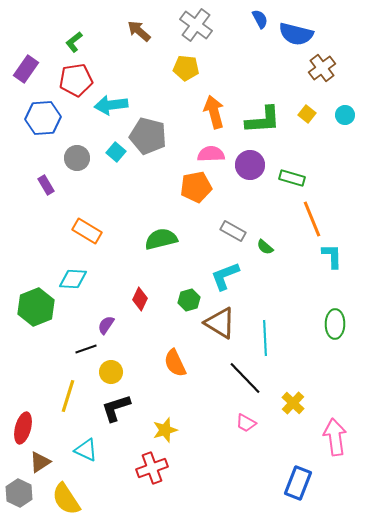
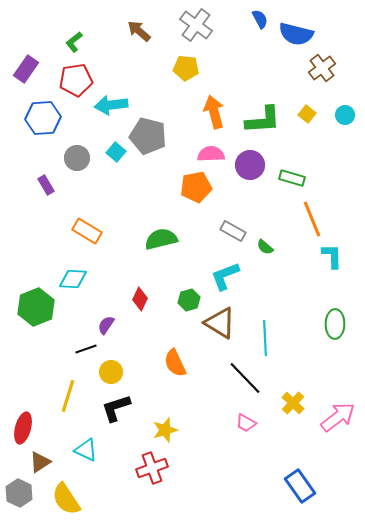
pink arrow at (335, 437): moved 3 px right, 20 px up; rotated 60 degrees clockwise
blue rectangle at (298, 483): moved 2 px right, 3 px down; rotated 56 degrees counterclockwise
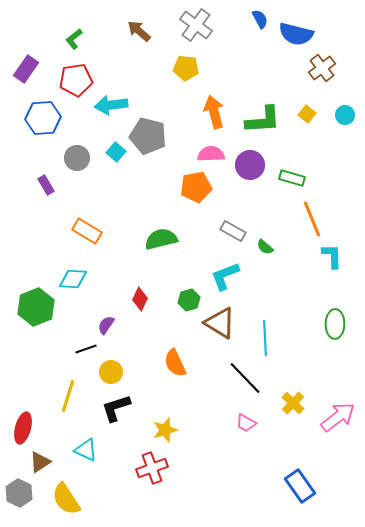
green L-shape at (74, 42): moved 3 px up
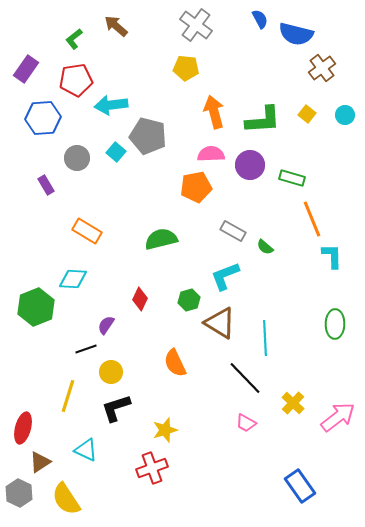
brown arrow at (139, 31): moved 23 px left, 5 px up
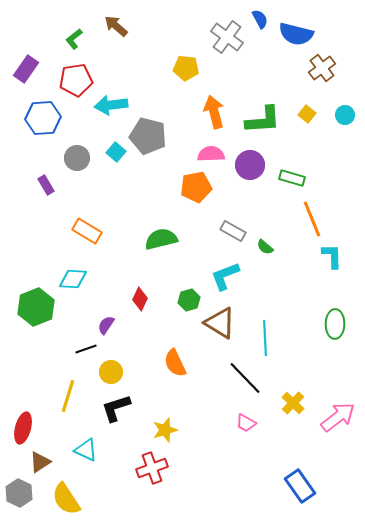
gray cross at (196, 25): moved 31 px right, 12 px down
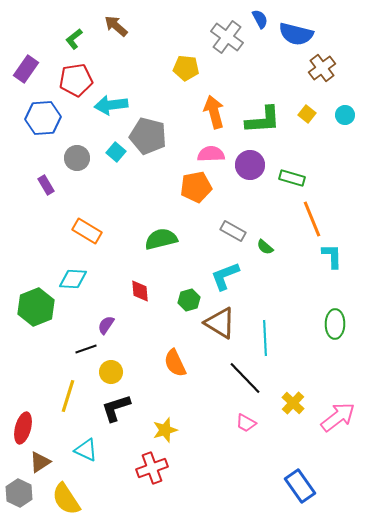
red diamond at (140, 299): moved 8 px up; rotated 30 degrees counterclockwise
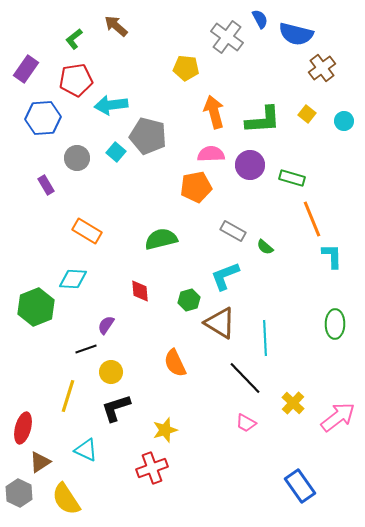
cyan circle at (345, 115): moved 1 px left, 6 px down
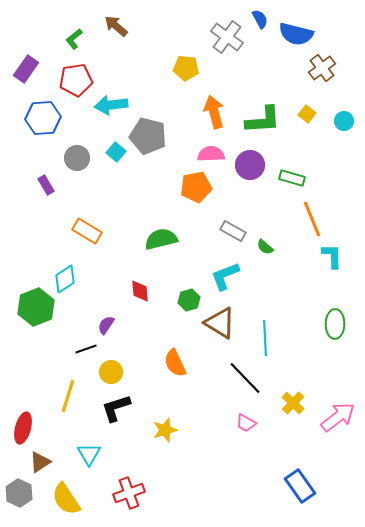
cyan diamond at (73, 279): moved 8 px left; rotated 36 degrees counterclockwise
cyan triangle at (86, 450): moved 3 px right, 4 px down; rotated 35 degrees clockwise
red cross at (152, 468): moved 23 px left, 25 px down
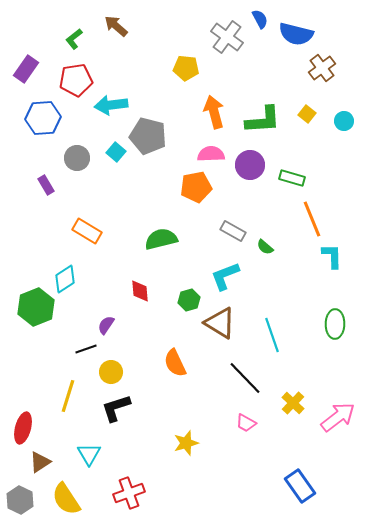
cyan line at (265, 338): moved 7 px right, 3 px up; rotated 16 degrees counterclockwise
yellow star at (165, 430): moved 21 px right, 13 px down
gray hexagon at (19, 493): moved 1 px right, 7 px down
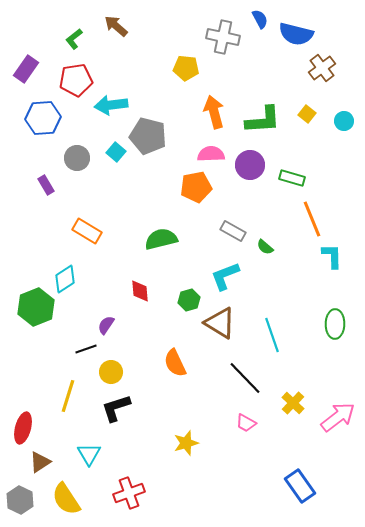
gray cross at (227, 37): moved 4 px left; rotated 24 degrees counterclockwise
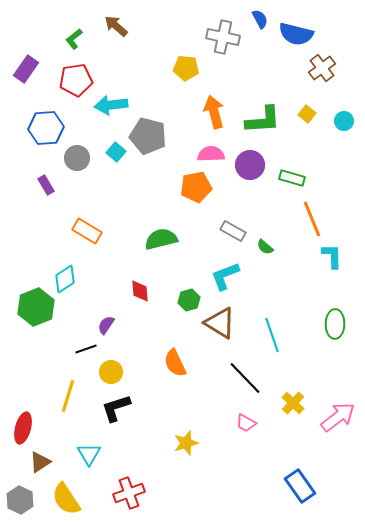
blue hexagon at (43, 118): moved 3 px right, 10 px down
